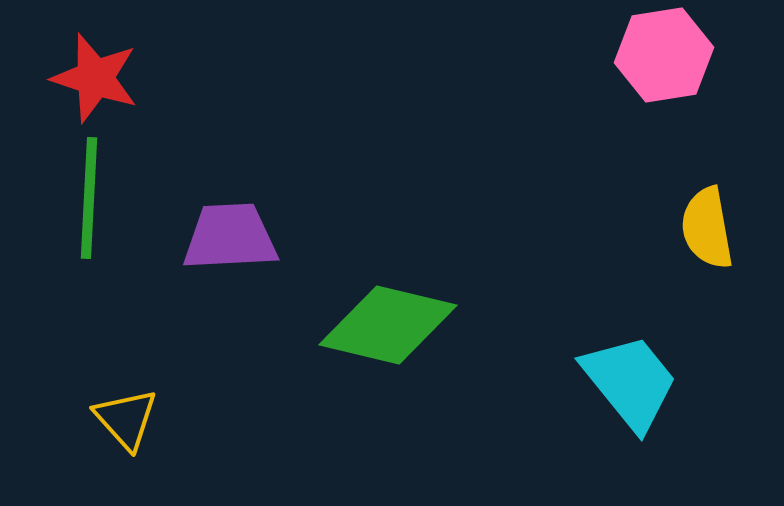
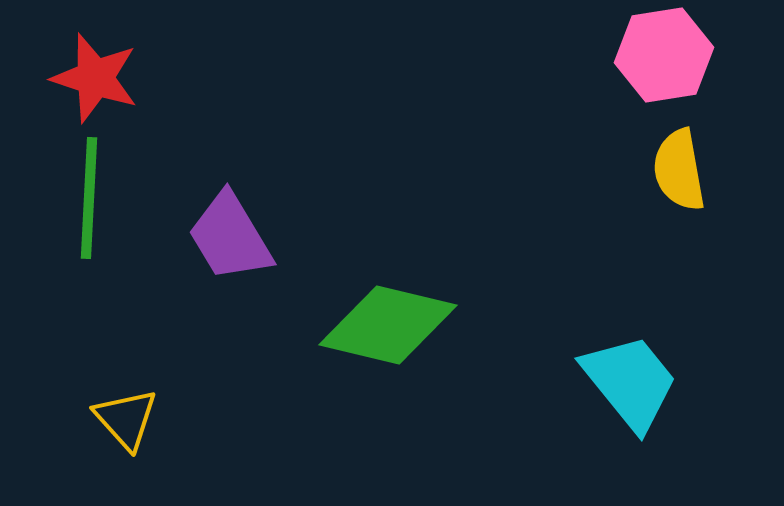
yellow semicircle: moved 28 px left, 58 px up
purple trapezoid: rotated 118 degrees counterclockwise
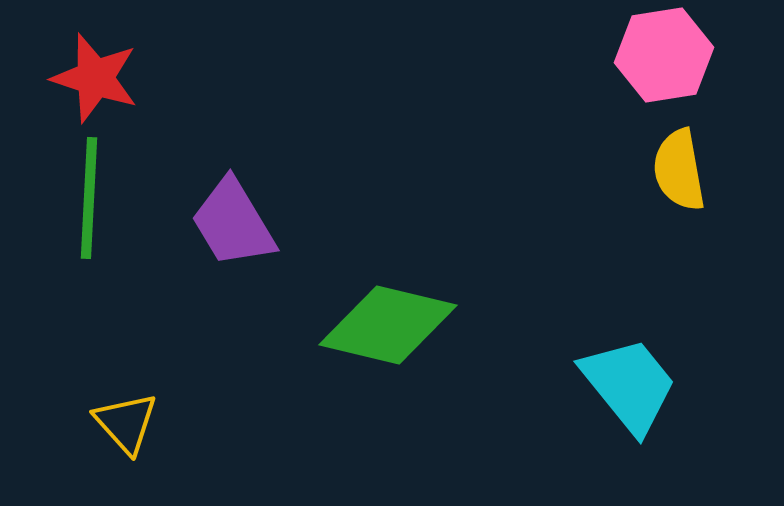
purple trapezoid: moved 3 px right, 14 px up
cyan trapezoid: moved 1 px left, 3 px down
yellow triangle: moved 4 px down
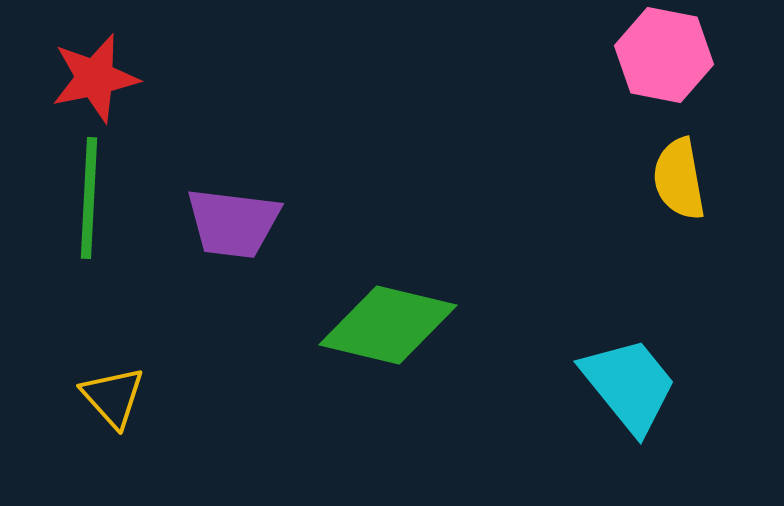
pink hexagon: rotated 20 degrees clockwise
red star: rotated 30 degrees counterclockwise
yellow semicircle: moved 9 px down
purple trapezoid: rotated 52 degrees counterclockwise
yellow triangle: moved 13 px left, 26 px up
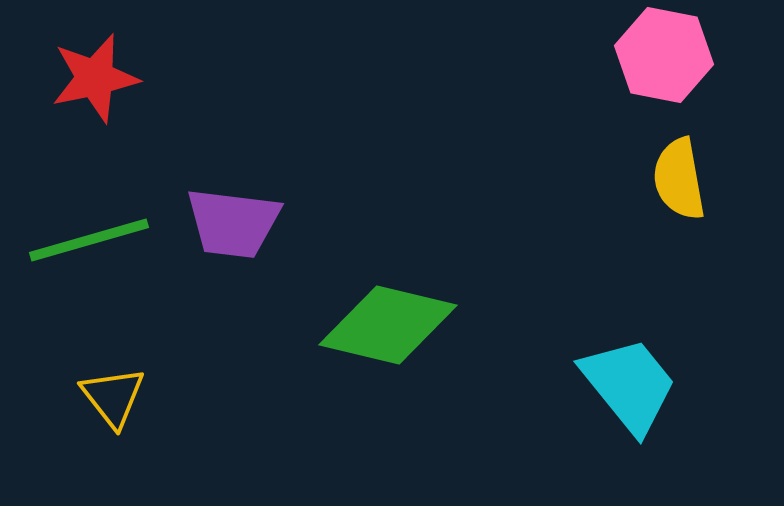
green line: moved 42 px down; rotated 71 degrees clockwise
yellow triangle: rotated 4 degrees clockwise
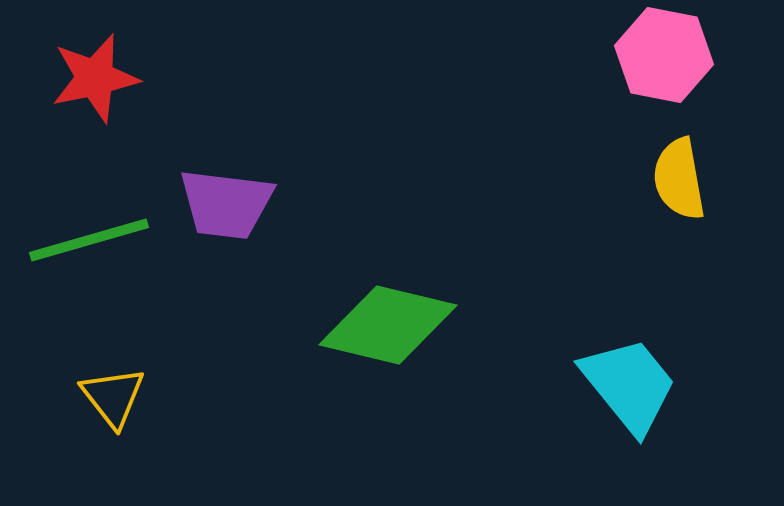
purple trapezoid: moved 7 px left, 19 px up
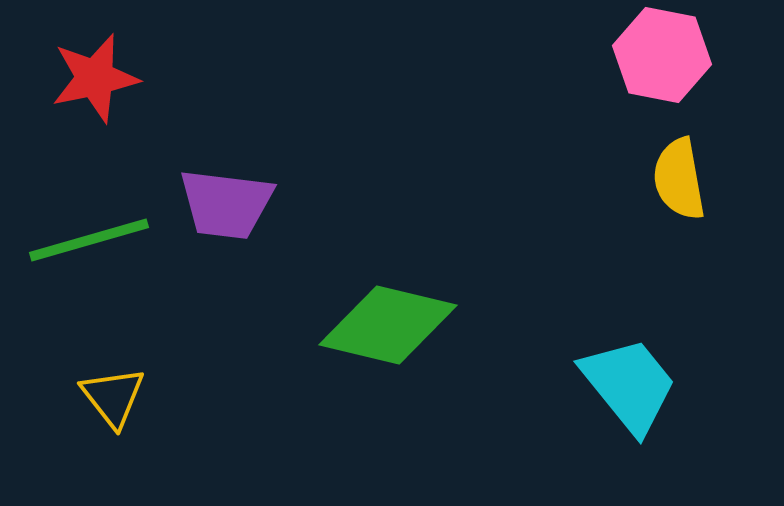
pink hexagon: moved 2 px left
